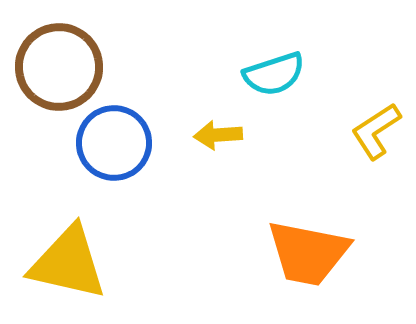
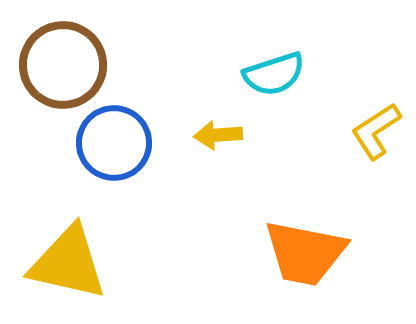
brown circle: moved 4 px right, 2 px up
orange trapezoid: moved 3 px left
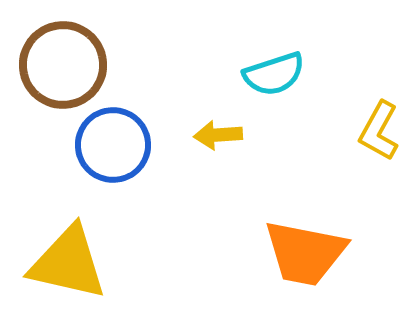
yellow L-shape: moved 3 px right; rotated 28 degrees counterclockwise
blue circle: moved 1 px left, 2 px down
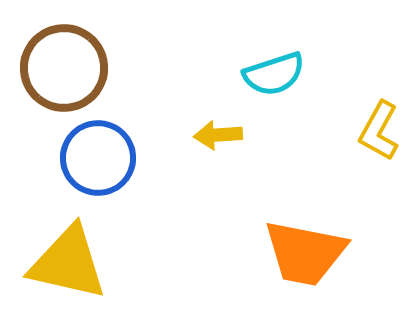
brown circle: moved 1 px right, 3 px down
blue circle: moved 15 px left, 13 px down
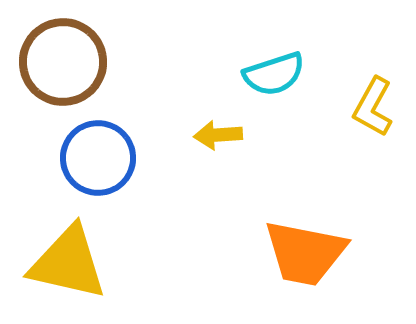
brown circle: moved 1 px left, 6 px up
yellow L-shape: moved 6 px left, 24 px up
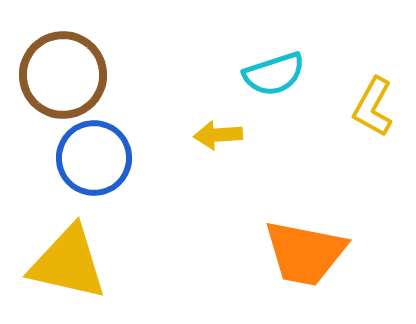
brown circle: moved 13 px down
blue circle: moved 4 px left
